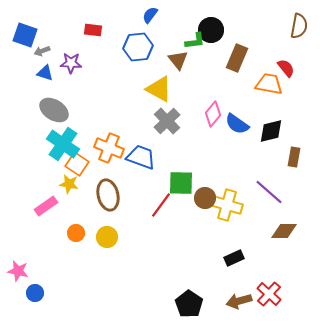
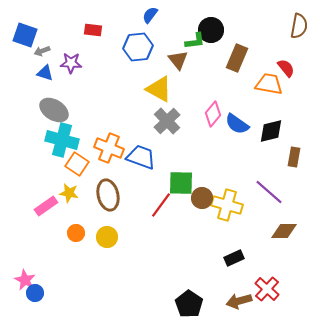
cyan cross at (63, 144): moved 1 px left, 4 px up; rotated 20 degrees counterclockwise
yellow star at (69, 184): moved 9 px down
brown circle at (205, 198): moved 3 px left
pink star at (18, 271): moved 7 px right, 9 px down; rotated 15 degrees clockwise
red cross at (269, 294): moved 2 px left, 5 px up
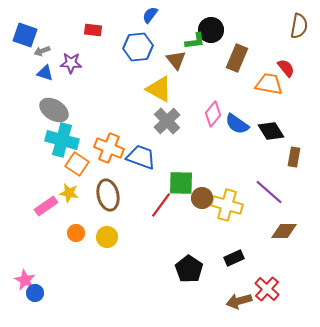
brown triangle at (178, 60): moved 2 px left
black diamond at (271, 131): rotated 72 degrees clockwise
black pentagon at (189, 304): moved 35 px up
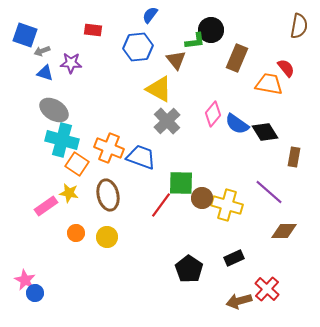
black diamond at (271, 131): moved 6 px left, 1 px down
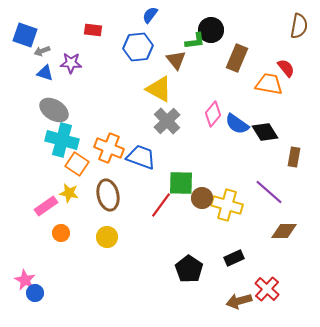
orange circle at (76, 233): moved 15 px left
